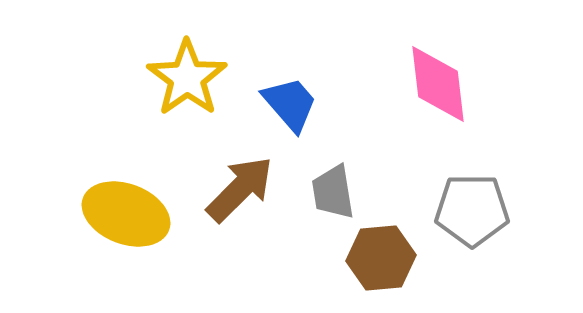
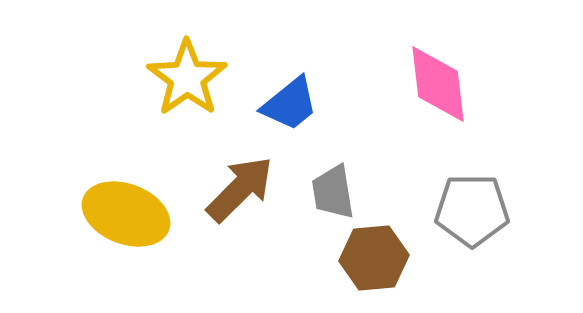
blue trapezoid: rotated 92 degrees clockwise
brown hexagon: moved 7 px left
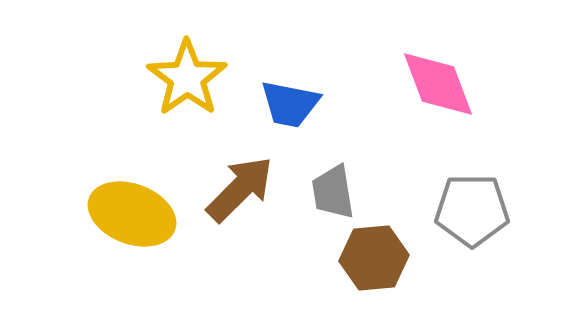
pink diamond: rotated 14 degrees counterclockwise
blue trapezoid: rotated 50 degrees clockwise
yellow ellipse: moved 6 px right
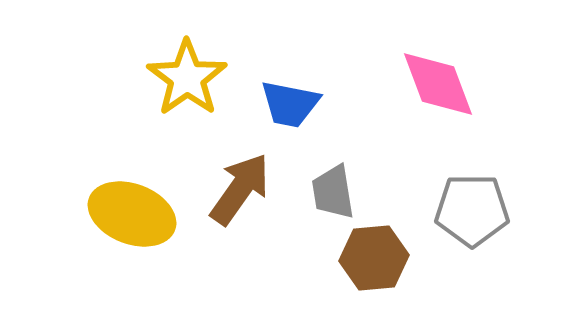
brown arrow: rotated 10 degrees counterclockwise
